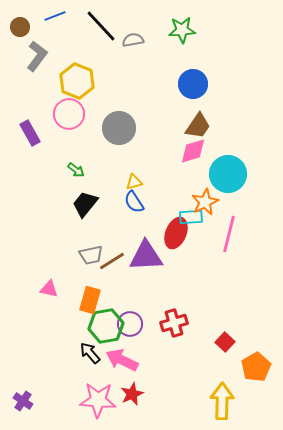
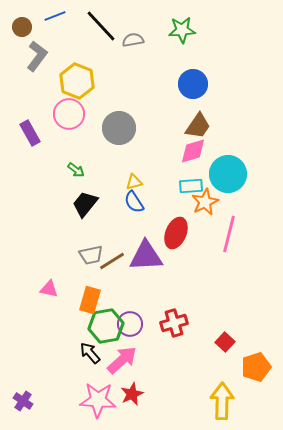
brown circle: moved 2 px right
cyan rectangle: moved 31 px up
pink arrow: rotated 112 degrees clockwise
orange pentagon: rotated 12 degrees clockwise
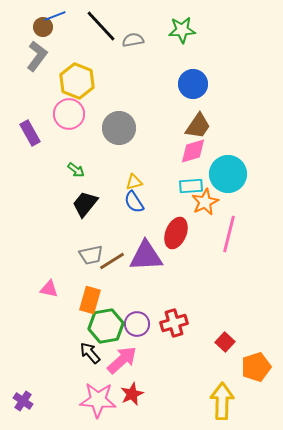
brown circle: moved 21 px right
purple circle: moved 7 px right
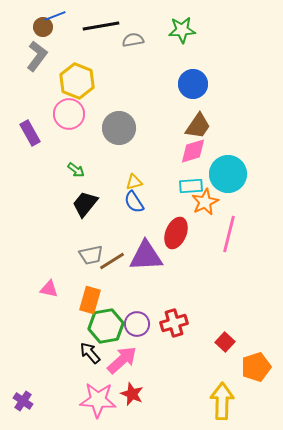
black line: rotated 57 degrees counterclockwise
red star: rotated 25 degrees counterclockwise
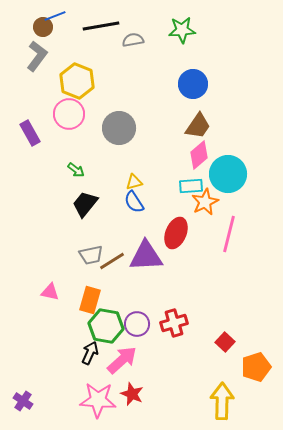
pink diamond: moved 6 px right, 4 px down; rotated 24 degrees counterclockwise
pink triangle: moved 1 px right, 3 px down
green hexagon: rotated 20 degrees clockwise
black arrow: rotated 65 degrees clockwise
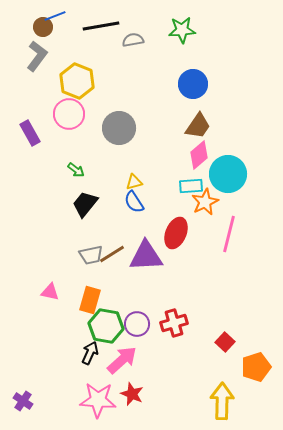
brown line: moved 7 px up
